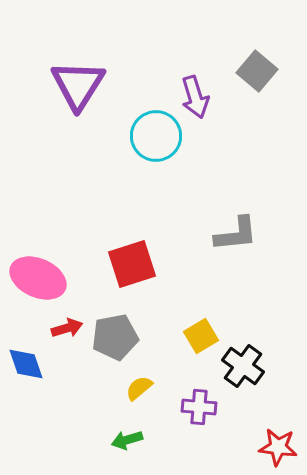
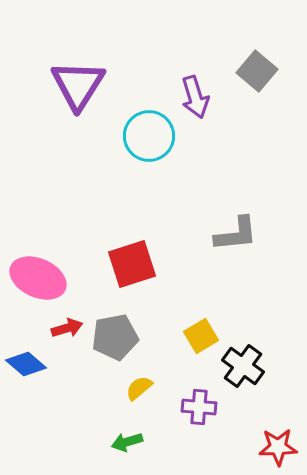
cyan circle: moved 7 px left
blue diamond: rotated 30 degrees counterclockwise
green arrow: moved 2 px down
red star: rotated 9 degrees counterclockwise
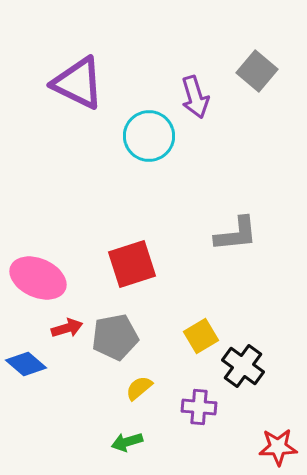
purple triangle: moved 2 px up; rotated 36 degrees counterclockwise
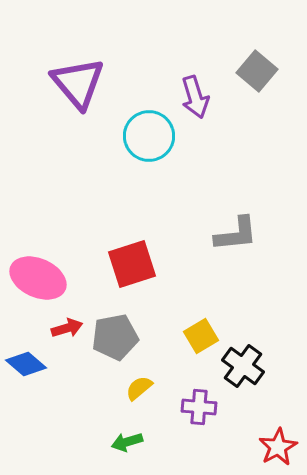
purple triangle: rotated 24 degrees clockwise
red star: rotated 27 degrees counterclockwise
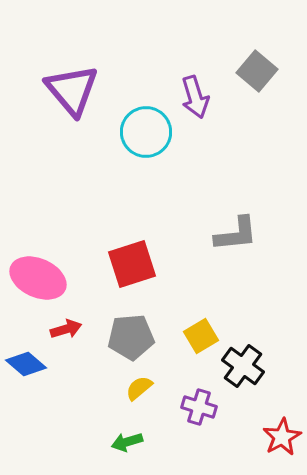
purple triangle: moved 6 px left, 7 px down
cyan circle: moved 3 px left, 4 px up
red arrow: moved 1 px left, 1 px down
gray pentagon: moved 16 px right; rotated 6 degrees clockwise
purple cross: rotated 12 degrees clockwise
red star: moved 4 px right, 10 px up
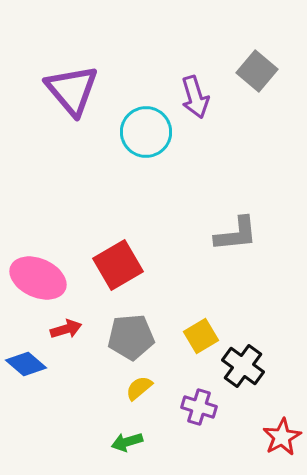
red square: moved 14 px left, 1 px down; rotated 12 degrees counterclockwise
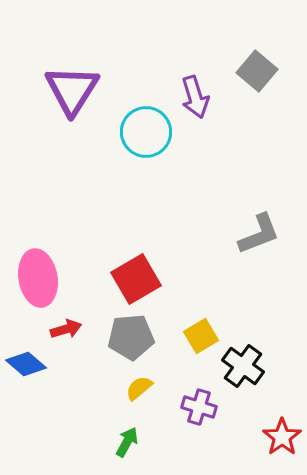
purple triangle: rotated 12 degrees clockwise
gray L-shape: moved 23 px right; rotated 15 degrees counterclockwise
red square: moved 18 px right, 14 px down
pink ellipse: rotated 56 degrees clockwise
red star: rotated 6 degrees counterclockwise
green arrow: rotated 136 degrees clockwise
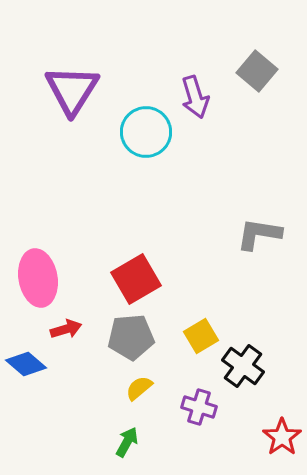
gray L-shape: rotated 150 degrees counterclockwise
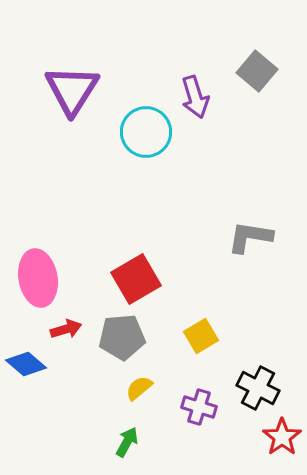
gray L-shape: moved 9 px left, 3 px down
gray pentagon: moved 9 px left
black cross: moved 15 px right, 22 px down; rotated 9 degrees counterclockwise
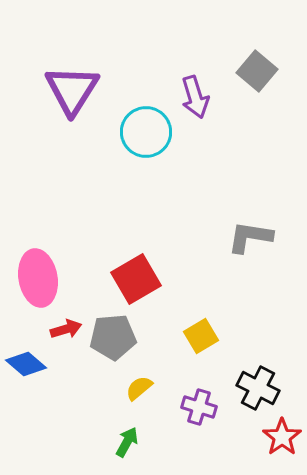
gray pentagon: moved 9 px left
